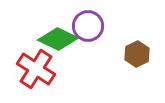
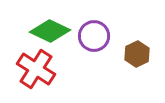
purple circle: moved 6 px right, 10 px down
green diamond: moved 8 px left, 8 px up
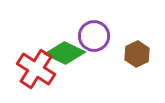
green diamond: moved 15 px right, 22 px down
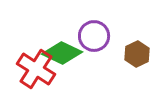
green diamond: moved 3 px left
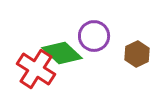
green diamond: rotated 18 degrees clockwise
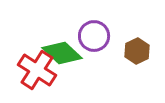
brown hexagon: moved 3 px up
red cross: moved 1 px right, 1 px down
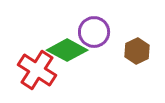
purple circle: moved 4 px up
green diamond: moved 5 px right, 3 px up; rotated 15 degrees counterclockwise
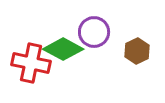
green diamond: moved 4 px left, 1 px up
red cross: moved 6 px left, 7 px up; rotated 21 degrees counterclockwise
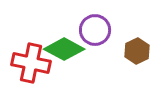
purple circle: moved 1 px right, 2 px up
green diamond: moved 1 px right
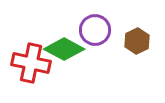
brown hexagon: moved 10 px up
